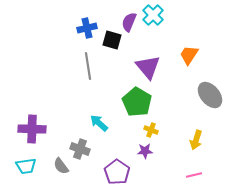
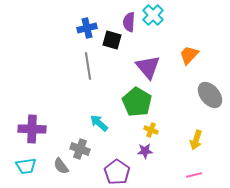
purple semicircle: rotated 18 degrees counterclockwise
orange trapezoid: rotated 10 degrees clockwise
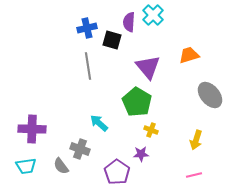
orange trapezoid: rotated 30 degrees clockwise
purple star: moved 4 px left, 3 px down
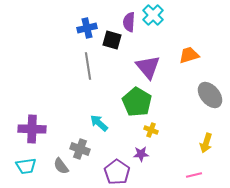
yellow arrow: moved 10 px right, 3 px down
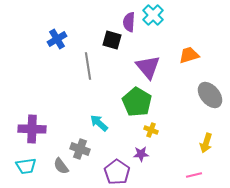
blue cross: moved 30 px left, 11 px down; rotated 18 degrees counterclockwise
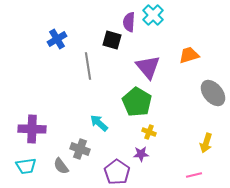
gray ellipse: moved 3 px right, 2 px up
yellow cross: moved 2 px left, 2 px down
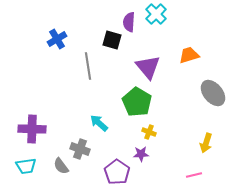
cyan cross: moved 3 px right, 1 px up
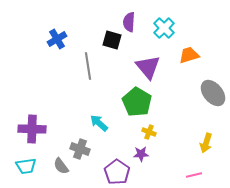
cyan cross: moved 8 px right, 14 px down
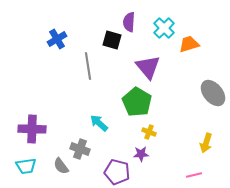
orange trapezoid: moved 11 px up
purple pentagon: rotated 20 degrees counterclockwise
